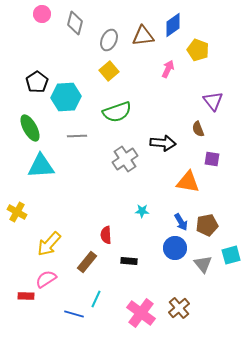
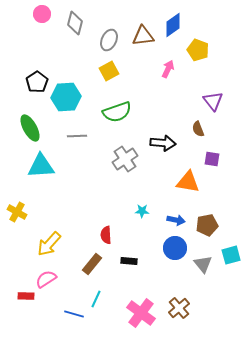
yellow square: rotated 12 degrees clockwise
blue arrow: moved 5 px left, 2 px up; rotated 48 degrees counterclockwise
brown rectangle: moved 5 px right, 2 px down
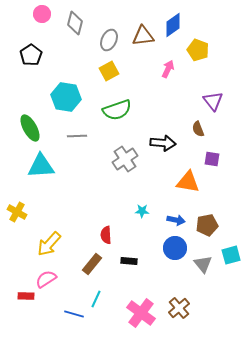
black pentagon: moved 6 px left, 27 px up
cyan hexagon: rotated 12 degrees clockwise
green semicircle: moved 2 px up
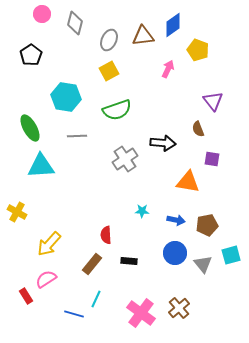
blue circle: moved 5 px down
red rectangle: rotated 56 degrees clockwise
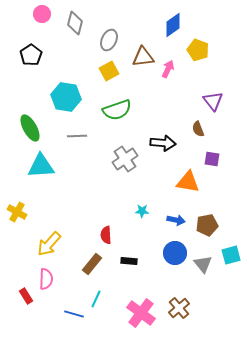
brown triangle: moved 21 px down
pink semicircle: rotated 125 degrees clockwise
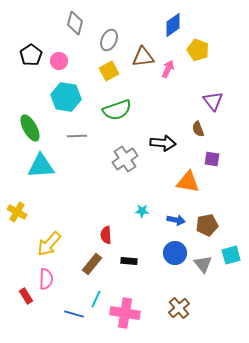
pink circle: moved 17 px right, 47 px down
pink cross: moved 16 px left; rotated 28 degrees counterclockwise
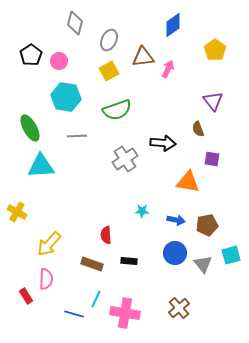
yellow pentagon: moved 17 px right; rotated 15 degrees clockwise
brown rectangle: rotated 70 degrees clockwise
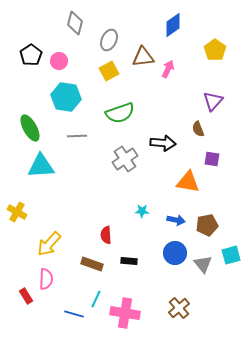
purple triangle: rotated 20 degrees clockwise
green semicircle: moved 3 px right, 3 px down
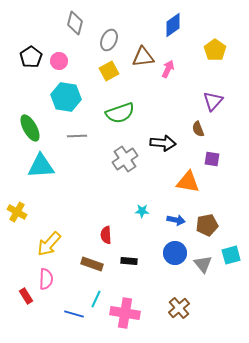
black pentagon: moved 2 px down
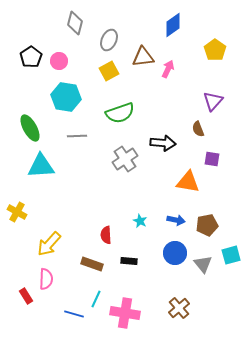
cyan star: moved 2 px left, 10 px down; rotated 24 degrees clockwise
